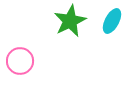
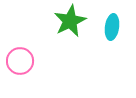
cyan ellipse: moved 6 px down; rotated 20 degrees counterclockwise
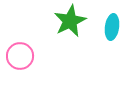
pink circle: moved 5 px up
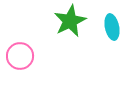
cyan ellipse: rotated 20 degrees counterclockwise
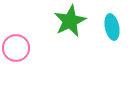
pink circle: moved 4 px left, 8 px up
